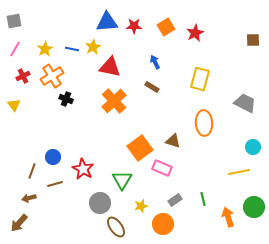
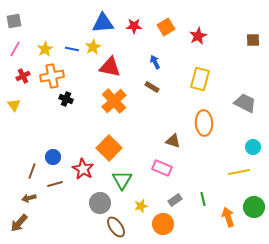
blue triangle at (107, 22): moved 4 px left, 1 px down
red star at (195, 33): moved 3 px right, 3 px down
orange cross at (52, 76): rotated 20 degrees clockwise
orange square at (140, 148): moved 31 px left; rotated 10 degrees counterclockwise
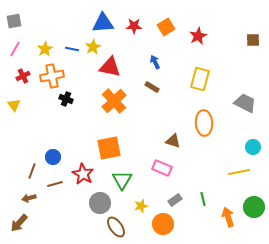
orange square at (109, 148): rotated 35 degrees clockwise
red star at (83, 169): moved 5 px down
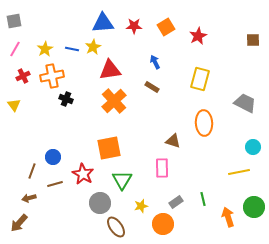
red triangle at (110, 67): moved 3 px down; rotated 20 degrees counterclockwise
pink rectangle at (162, 168): rotated 66 degrees clockwise
gray rectangle at (175, 200): moved 1 px right, 2 px down
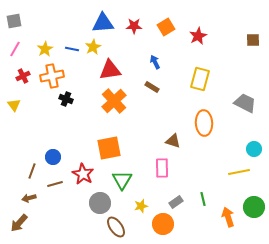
cyan circle at (253, 147): moved 1 px right, 2 px down
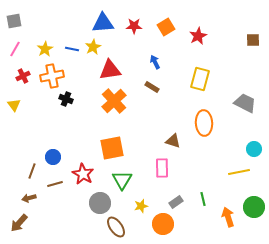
orange square at (109, 148): moved 3 px right
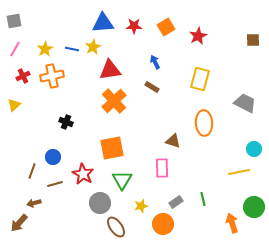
black cross at (66, 99): moved 23 px down
yellow triangle at (14, 105): rotated 24 degrees clockwise
brown arrow at (29, 198): moved 5 px right, 5 px down
orange arrow at (228, 217): moved 4 px right, 6 px down
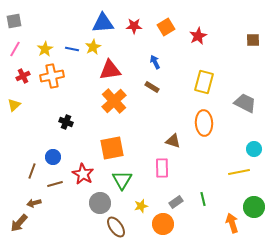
yellow rectangle at (200, 79): moved 4 px right, 3 px down
